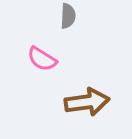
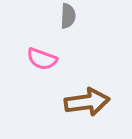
pink semicircle: rotated 12 degrees counterclockwise
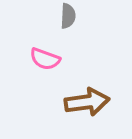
pink semicircle: moved 3 px right
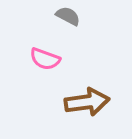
gray semicircle: rotated 65 degrees counterclockwise
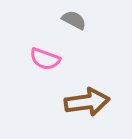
gray semicircle: moved 6 px right, 4 px down
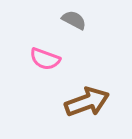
brown arrow: rotated 12 degrees counterclockwise
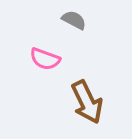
brown arrow: rotated 84 degrees clockwise
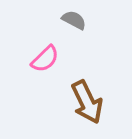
pink semicircle: rotated 64 degrees counterclockwise
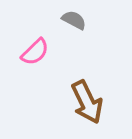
pink semicircle: moved 10 px left, 7 px up
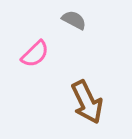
pink semicircle: moved 2 px down
